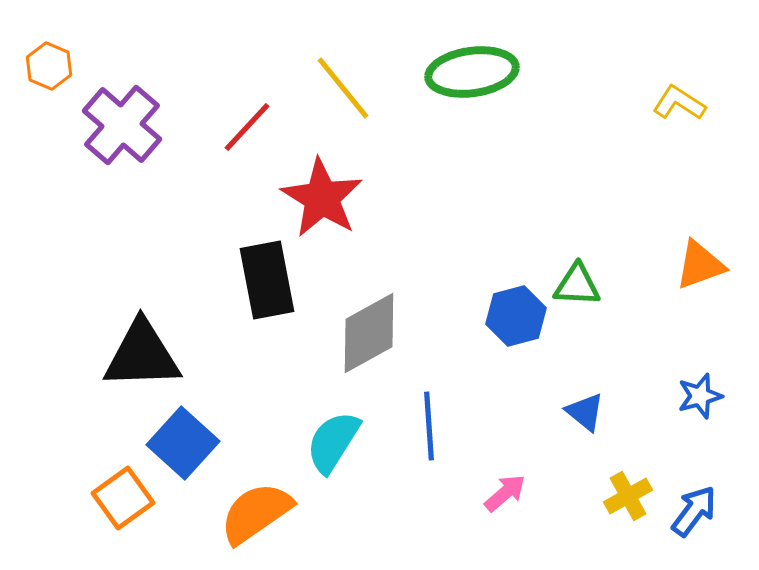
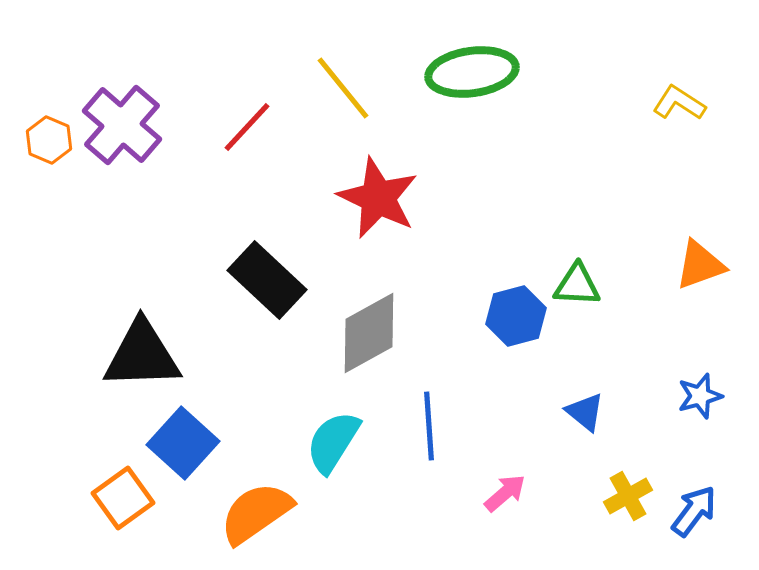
orange hexagon: moved 74 px down
red star: moved 56 px right; rotated 6 degrees counterclockwise
black rectangle: rotated 36 degrees counterclockwise
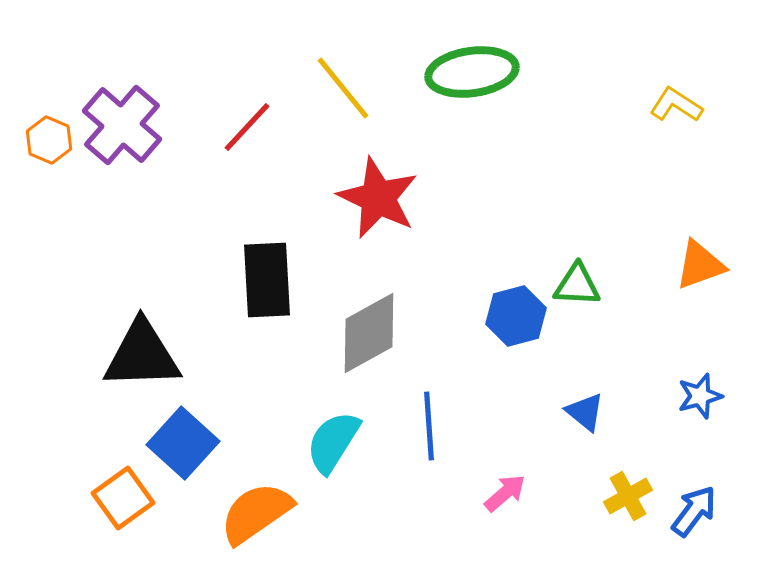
yellow L-shape: moved 3 px left, 2 px down
black rectangle: rotated 44 degrees clockwise
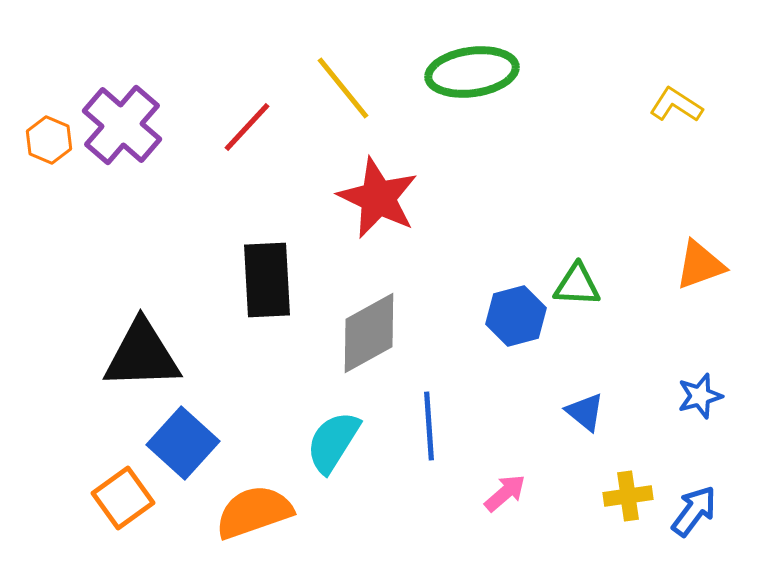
yellow cross: rotated 21 degrees clockwise
orange semicircle: moved 2 px left, 1 px up; rotated 16 degrees clockwise
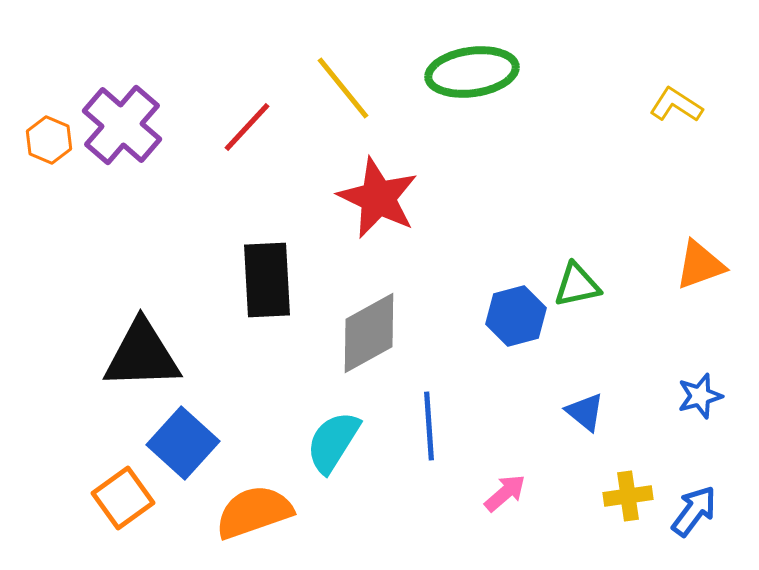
green triangle: rotated 15 degrees counterclockwise
